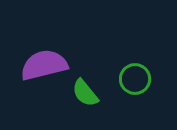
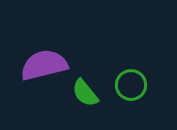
green circle: moved 4 px left, 6 px down
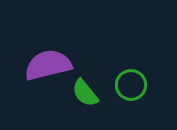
purple semicircle: moved 4 px right
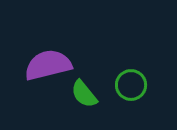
green semicircle: moved 1 px left, 1 px down
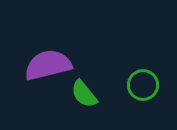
green circle: moved 12 px right
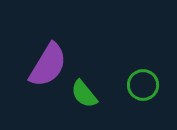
purple semicircle: rotated 135 degrees clockwise
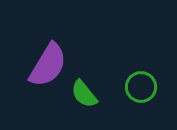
green circle: moved 2 px left, 2 px down
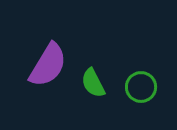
green semicircle: moved 9 px right, 11 px up; rotated 12 degrees clockwise
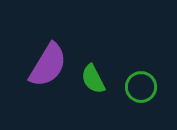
green semicircle: moved 4 px up
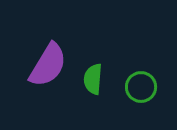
green semicircle: rotated 32 degrees clockwise
